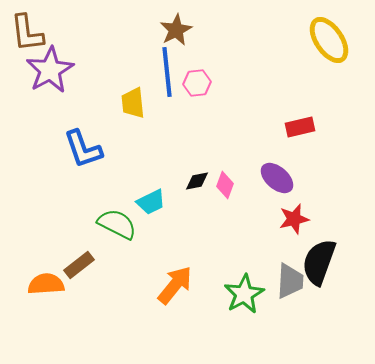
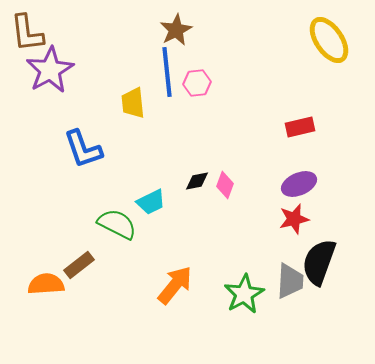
purple ellipse: moved 22 px right, 6 px down; rotated 64 degrees counterclockwise
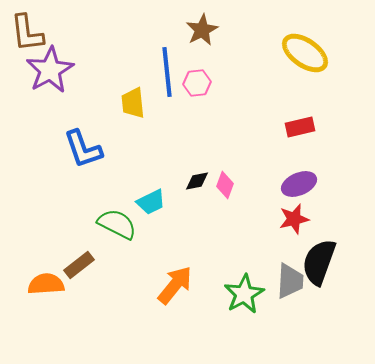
brown star: moved 26 px right
yellow ellipse: moved 24 px left, 13 px down; rotated 21 degrees counterclockwise
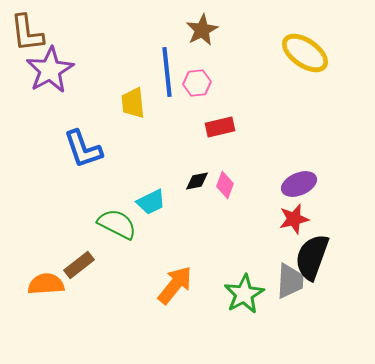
red rectangle: moved 80 px left
black semicircle: moved 7 px left, 5 px up
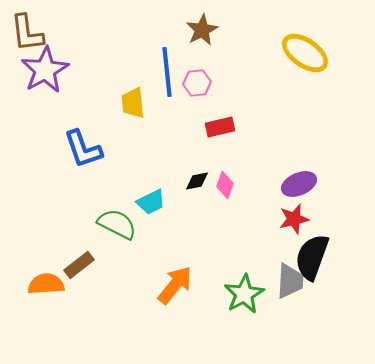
purple star: moved 5 px left
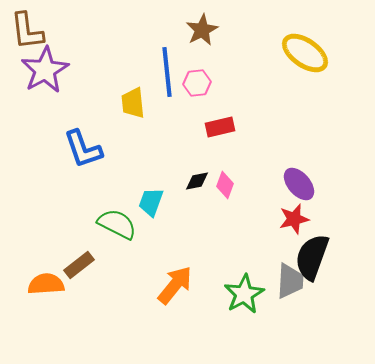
brown L-shape: moved 2 px up
purple ellipse: rotated 72 degrees clockwise
cyan trapezoid: rotated 136 degrees clockwise
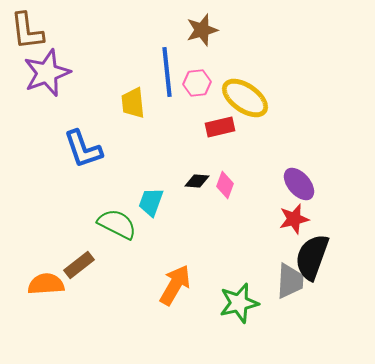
brown star: rotated 12 degrees clockwise
yellow ellipse: moved 60 px left, 45 px down
purple star: moved 2 px right, 3 px down; rotated 9 degrees clockwise
black diamond: rotated 15 degrees clockwise
orange arrow: rotated 9 degrees counterclockwise
green star: moved 5 px left, 9 px down; rotated 15 degrees clockwise
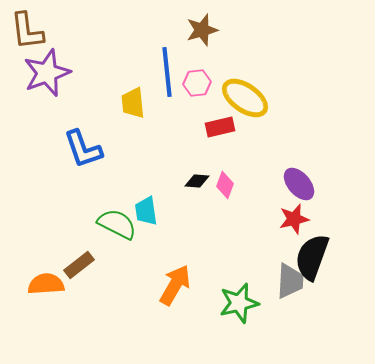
cyan trapezoid: moved 5 px left, 9 px down; rotated 28 degrees counterclockwise
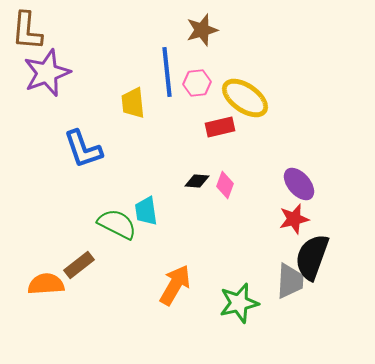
brown L-shape: rotated 12 degrees clockwise
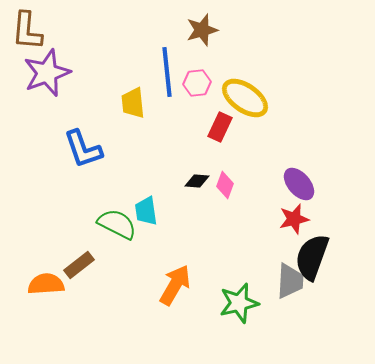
red rectangle: rotated 52 degrees counterclockwise
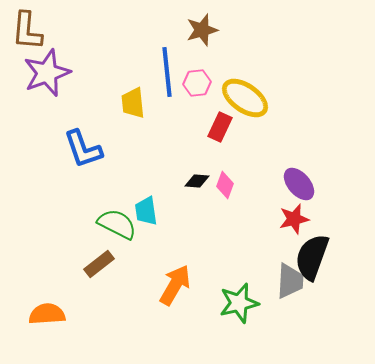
brown rectangle: moved 20 px right, 1 px up
orange semicircle: moved 1 px right, 30 px down
